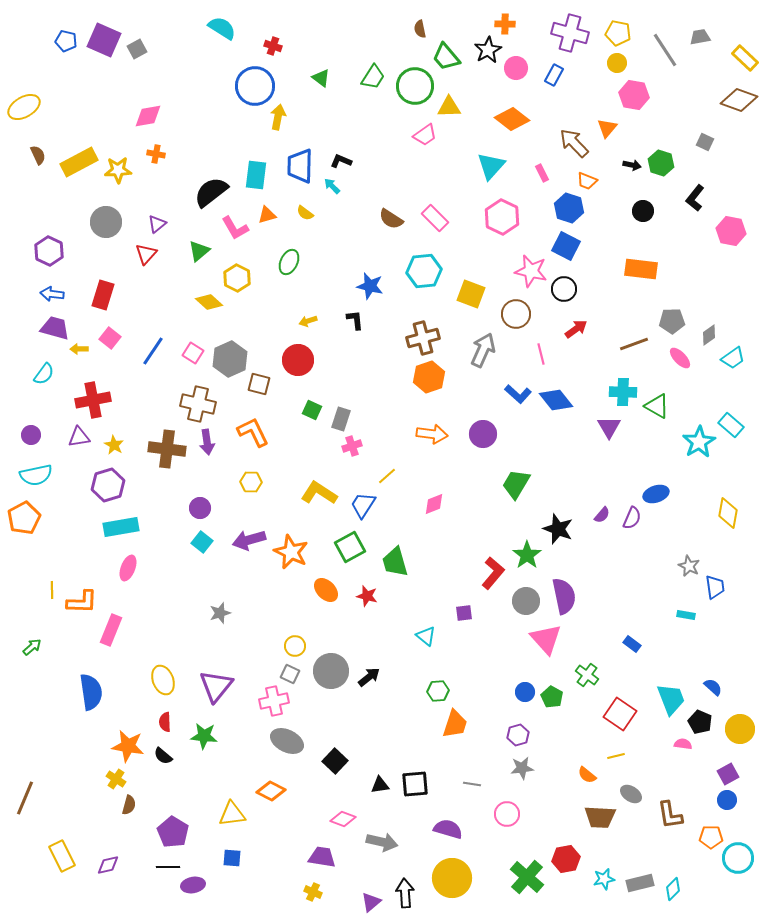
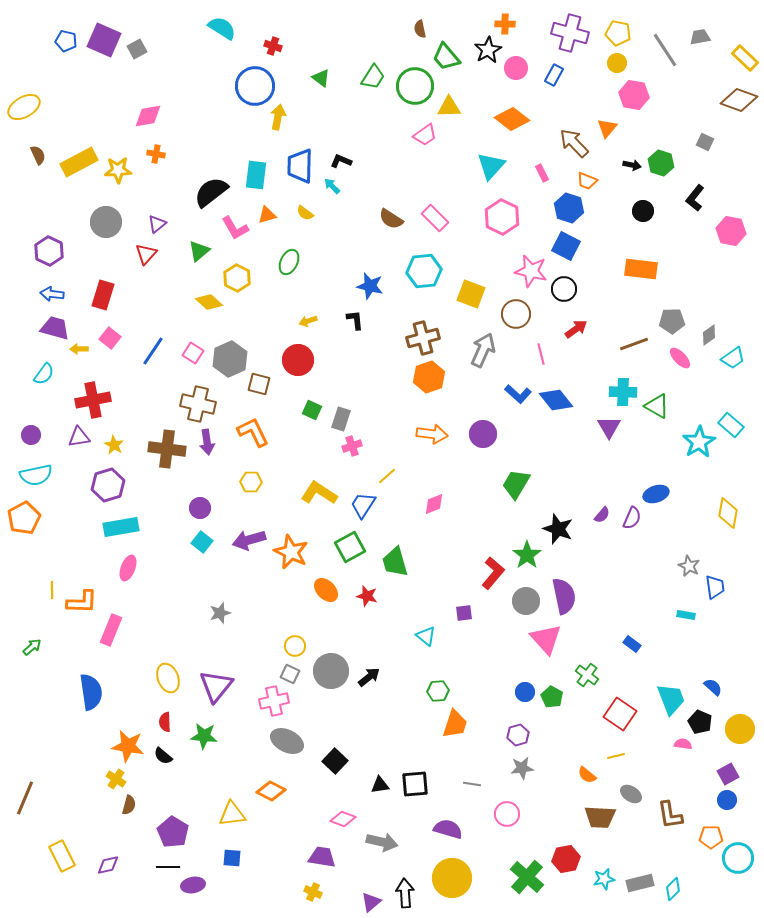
yellow ellipse at (163, 680): moved 5 px right, 2 px up
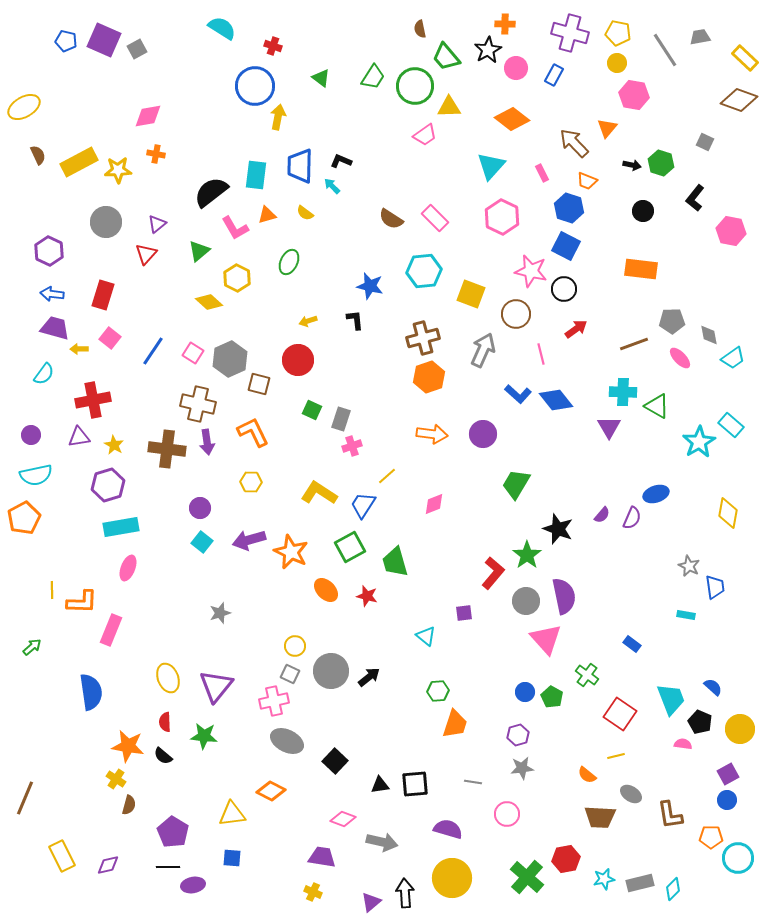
gray diamond at (709, 335): rotated 65 degrees counterclockwise
gray line at (472, 784): moved 1 px right, 2 px up
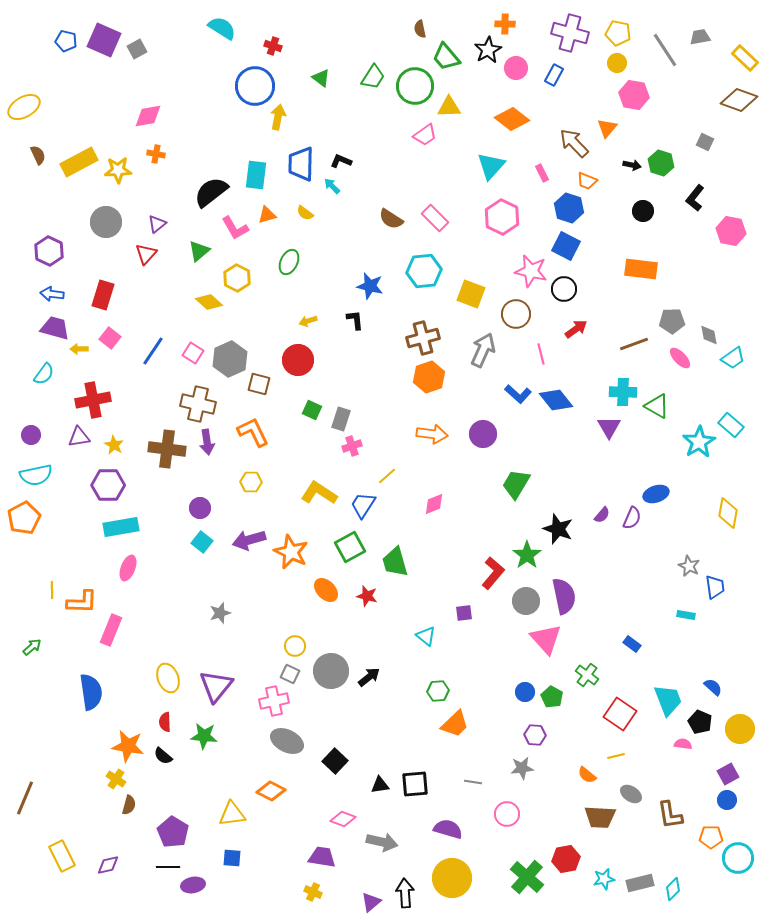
blue trapezoid at (300, 166): moved 1 px right, 2 px up
purple hexagon at (108, 485): rotated 16 degrees clockwise
cyan trapezoid at (671, 699): moved 3 px left, 1 px down
orange trapezoid at (455, 724): rotated 28 degrees clockwise
purple hexagon at (518, 735): moved 17 px right; rotated 20 degrees clockwise
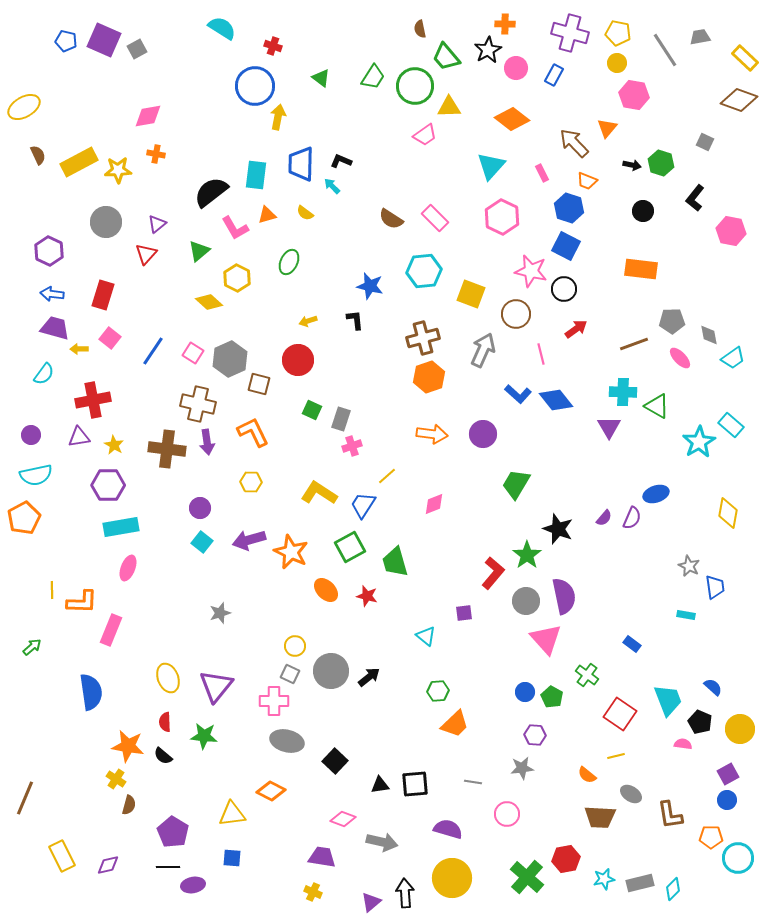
purple semicircle at (602, 515): moved 2 px right, 3 px down
pink cross at (274, 701): rotated 12 degrees clockwise
gray ellipse at (287, 741): rotated 12 degrees counterclockwise
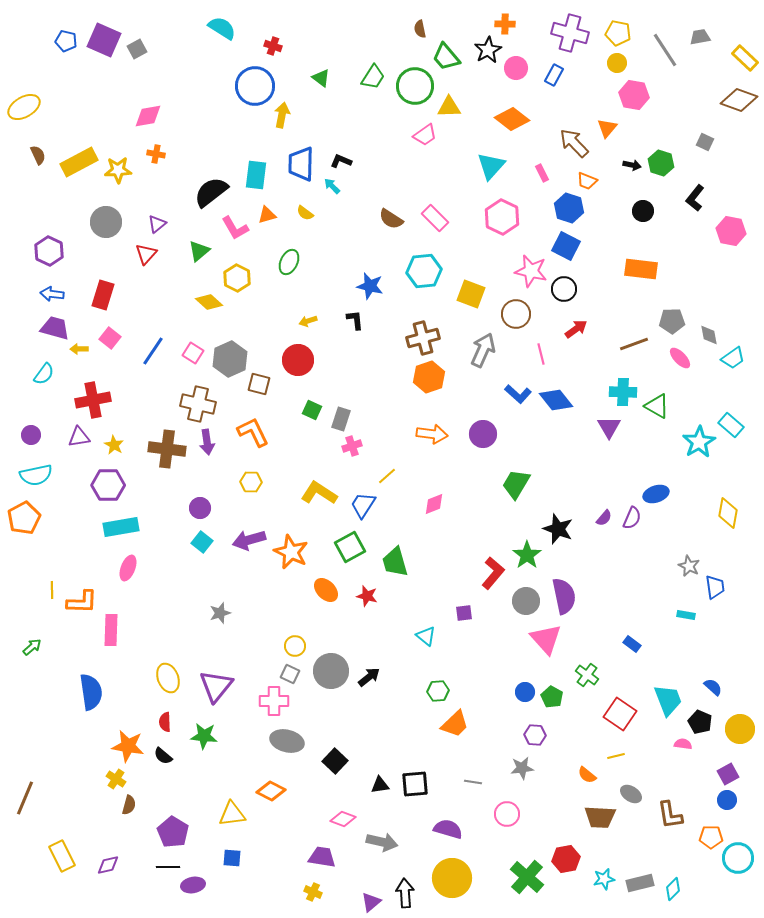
yellow arrow at (278, 117): moved 4 px right, 2 px up
pink rectangle at (111, 630): rotated 20 degrees counterclockwise
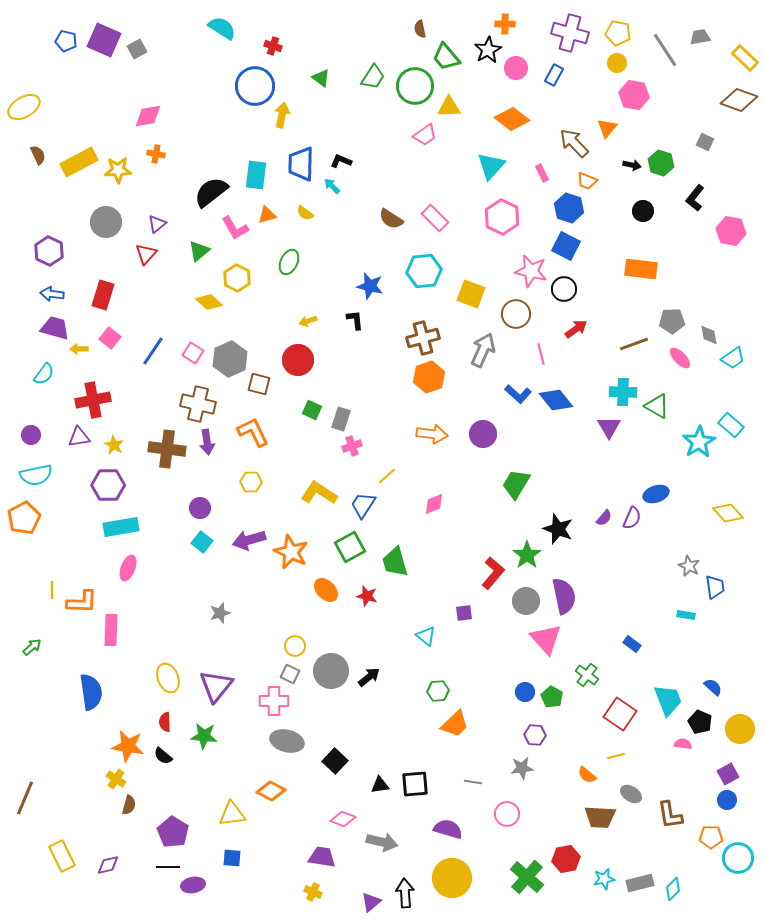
yellow diamond at (728, 513): rotated 52 degrees counterclockwise
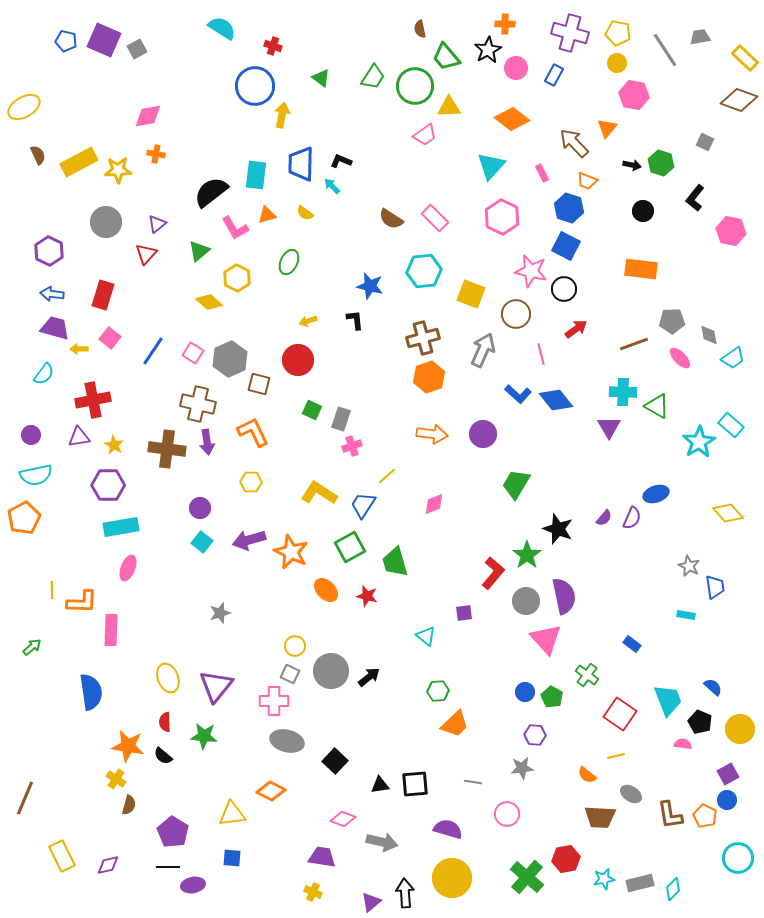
orange pentagon at (711, 837): moved 6 px left, 21 px up; rotated 25 degrees clockwise
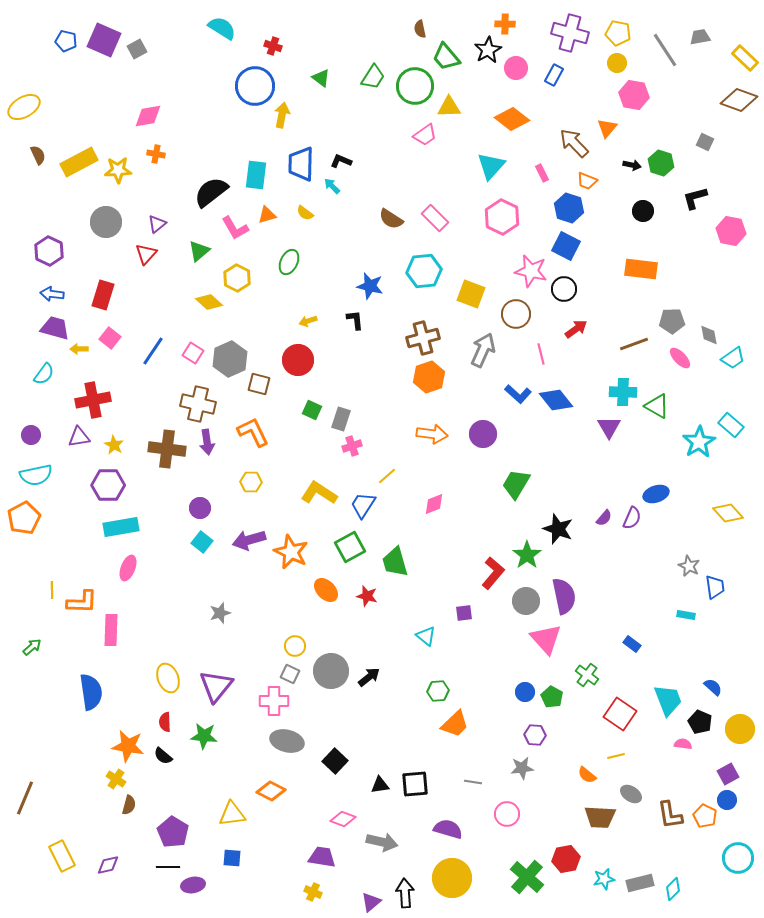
black L-shape at (695, 198): rotated 36 degrees clockwise
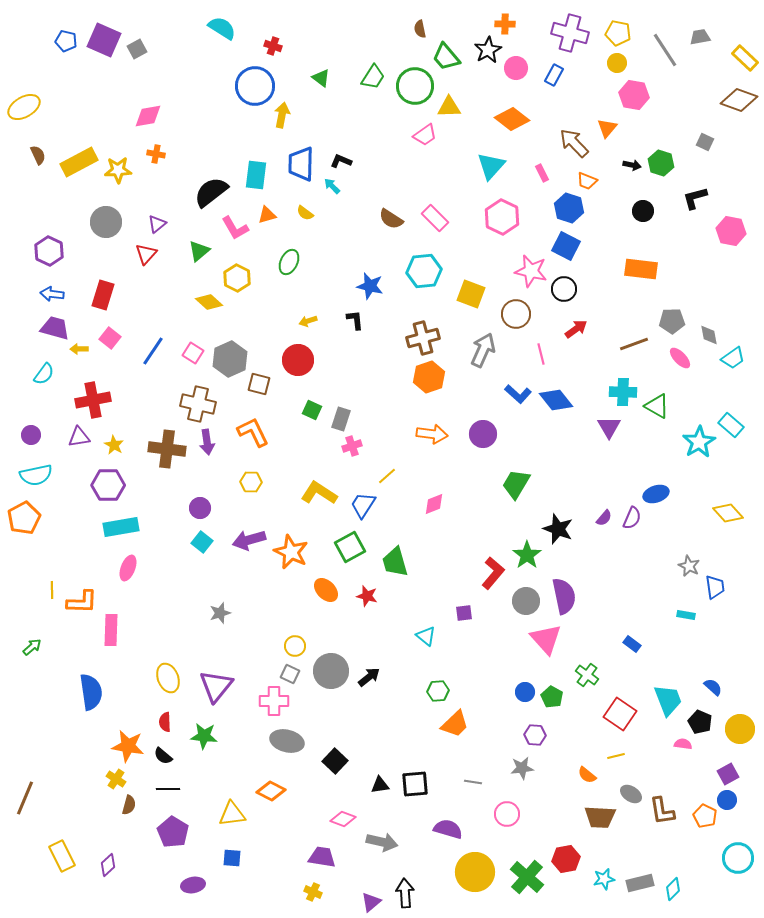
brown L-shape at (670, 815): moved 8 px left, 4 px up
purple diamond at (108, 865): rotated 30 degrees counterclockwise
black line at (168, 867): moved 78 px up
yellow circle at (452, 878): moved 23 px right, 6 px up
